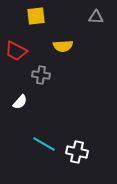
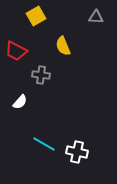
yellow square: rotated 24 degrees counterclockwise
yellow semicircle: rotated 72 degrees clockwise
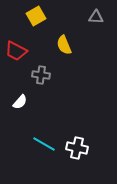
yellow semicircle: moved 1 px right, 1 px up
white cross: moved 4 px up
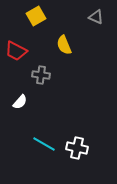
gray triangle: rotated 21 degrees clockwise
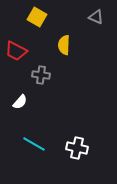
yellow square: moved 1 px right, 1 px down; rotated 30 degrees counterclockwise
yellow semicircle: rotated 24 degrees clockwise
cyan line: moved 10 px left
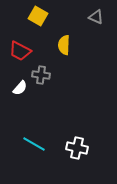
yellow square: moved 1 px right, 1 px up
red trapezoid: moved 4 px right
white semicircle: moved 14 px up
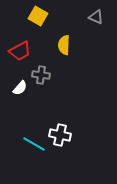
red trapezoid: rotated 55 degrees counterclockwise
white cross: moved 17 px left, 13 px up
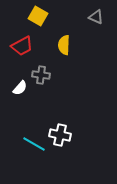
red trapezoid: moved 2 px right, 5 px up
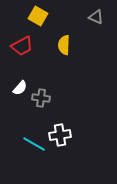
gray cross: moved 23 px down
white cross: rotated 20 degrees counterclockwise
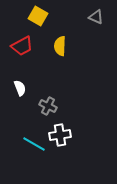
yellow semicircle: moved 4 px left, 1 px down
white semicircle: rotated 63 degrees counterclockwise
gray cross: moved 7 px right, 8 px down; rotated 18 degrees clockwise
